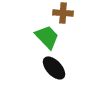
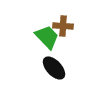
brown cross: moved 13 px down
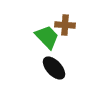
brown cross: moved 2 px right, 1 px up
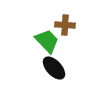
green trapezoid: moved 4 px down
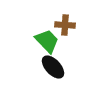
black ellipse: moved 1 px left, 1 px up
